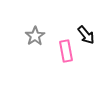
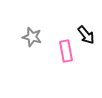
gray star: moved 3 px left, 1 px down; rotated 24 degrees counterclockwise
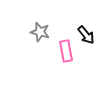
gray star: moved 8 px right, 5 px up
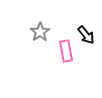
gray star: rotated 24 degrees clockwise
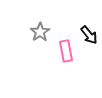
black arrow: moved 3 px right
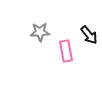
gray star: rotated 30 degrees clockwise
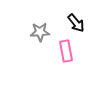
black arrow: moved 13 px left, 12 px up
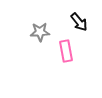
black arrow: moved 3 px right, 1 px up
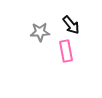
black arrow: moved 8 px left, 3 px down
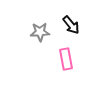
pink rectangle: moved 8 px down
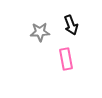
black arrow: rotated 18 degrees clockwise
